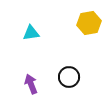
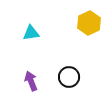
yellow hexagon: rotated 15 degrees counterclockwise
purple arrow: moved 3 px up
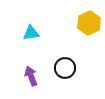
black circle: moved 4 px left, 9 px up
purple arrow: moved 5 px up
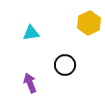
black circle: moved 3 px up
purple arrow: moved 1 px left, 7 px down
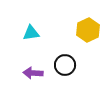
yellow hexagon: moved 1 px left, 7 px down
purple arrow: moved 3 px right, 10 px up; rotated 66 degrees counterclockwise
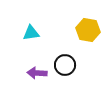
yellow hexagon: rotated 25 degrees counterclockwise
purple arrow: moved 4 px right
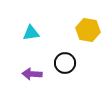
black circle: moved 2 px up
purple arrow: moved 5 px left, 1 px down
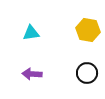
black circle: moved 22 px right, 10 px down
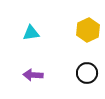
yellow hexagon: rotated 25 degrees clockwise
purple arrow: moved 1 px right, 1 px down
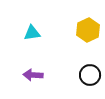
cyan triangle: moved 1 px right
black circle: moved 3 px right, 2 px down
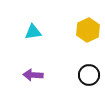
cyan triangle: moved 1 px right, 1 px up
black circle: moved 1 px left
